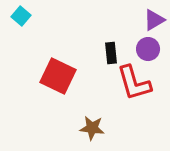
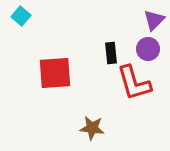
purple triangle: rotated 15 degrees counterclockwise
red square: moved 3 px left, 3 px up; rotated 30 degrees counterclockwise
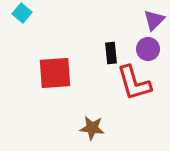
cyan square: moved 1 px right, 3 px up
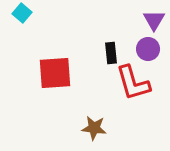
purple triangle: rotated 15 degrees counterclockwise
red L-shape: moved 1 px left
brown star: moved 2 px right
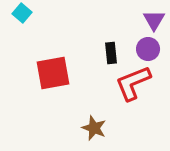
red square: moved 2 px left; rotated 6 degrees counterclockwise
red L-shape: rotated 84 degrees clockwise
brown star: rotated 15 degrees clockwise
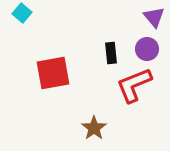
purple triangle: moved 3 px up; rotated 10 degrees counterclockwise
purple circle: moved 1 px left
red L-shape: moved 1 px right, 2 px down
brown star: rotated 15 degrees clockwise
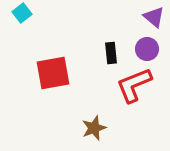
cyan square: rotated 12 degrees clockwise
purple triangle: rotated 10 degrees counterclockwise
brown star: rotated 15 degrees clockwise
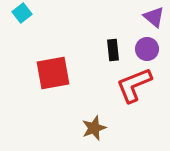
black rectangle: moved 2 px right, 3 px up
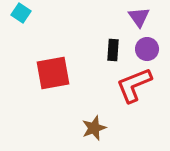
cyan square: moved 1 px left; rotated 18 degrees counterclockwise
purple triangle: moved 15 px left; rotated 15 degrees clockwise
black rectangle: rotated 10 degrees clockwise
